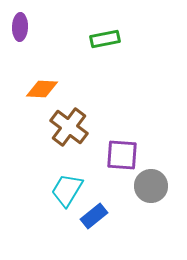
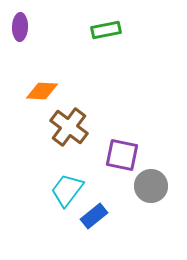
green rectangle: moved 1 px right, 9 px up
orange diamond: moved 2 px down
purple square: rotated 8 degrees clockwise
cyan trapezoid: rotated 6 degrees clockwise
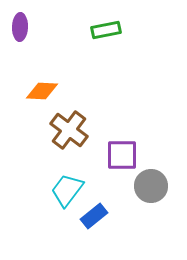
brown cross: moved 3 px down
purple square: rotated 12 degrees counterclockwise
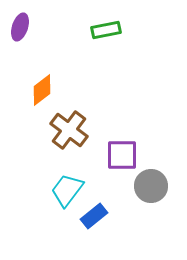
purple ellipse: rotated 16 degrees clockwise
orange diamond: moved 1 px up; rotated 40 degrees counterclockwise
